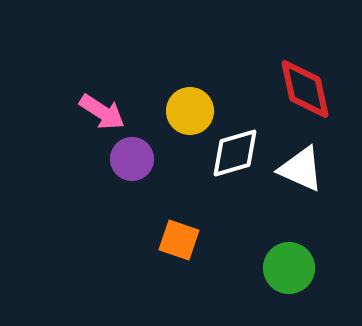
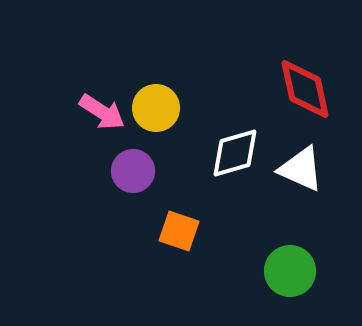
yellow circle: moved 34 px left, 3 px up
purple circle: moved 1 px right, 12 px down
orange square: moved 9 px up
green circle: moved 1 px right, 3 px down
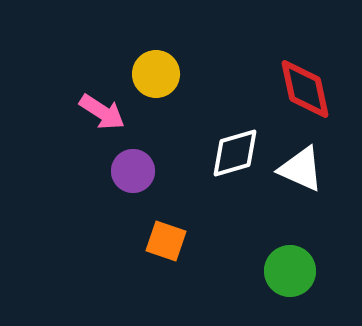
yellow circle: moved 34 px up
orange square: moved 13 px left, 10 px down
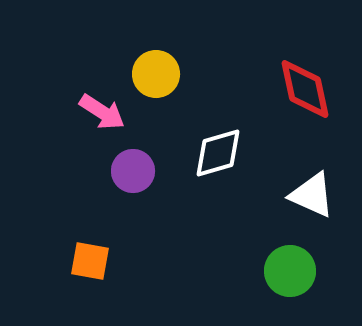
white diamond: moved 17 px left
white triangle: moved 11 px right, 26 px down
orange square: moved 76 px left, 20 px down; rotated 9 degrees counterclockwise
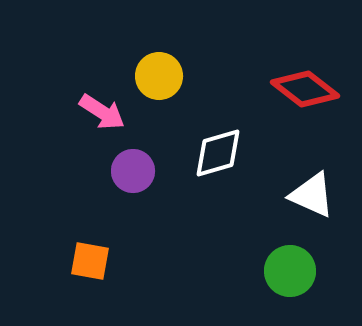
yellow circle: moved 3 px right, 2 px down
red diamond: rotated 40 degrees counterclockwise
